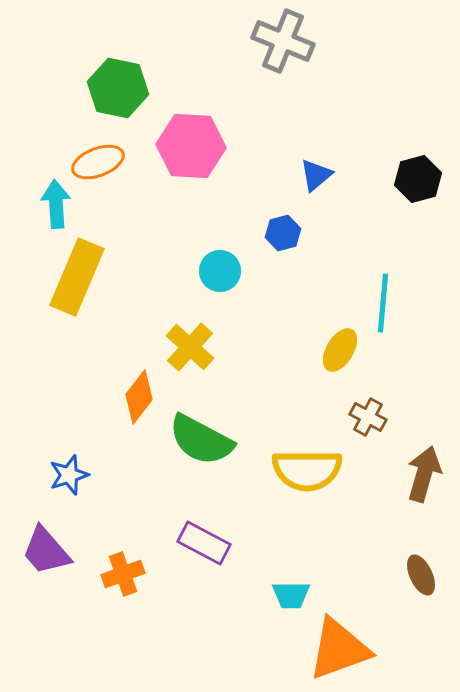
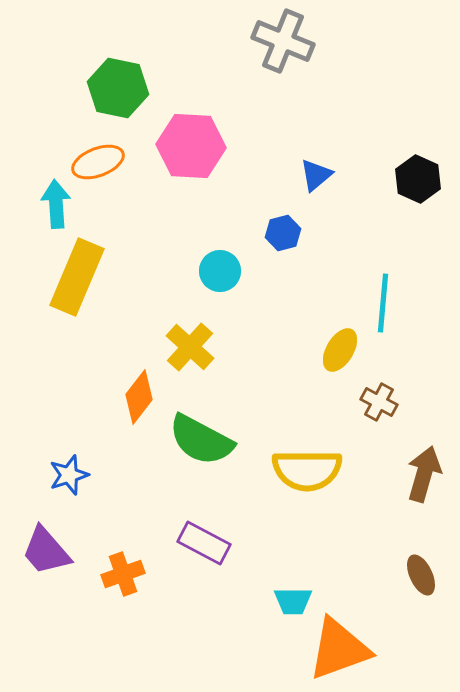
black hexagon: rotated 21 degrees counterclockwise
brown cross: moved 11 px right, 15 px up
cyan trapezoid: moved 2 px right, 6 px down
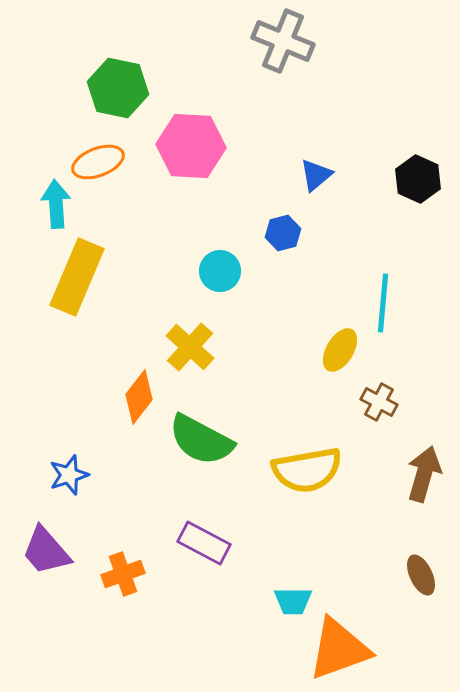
yellow semicircle: rotated 10 degrees counterclockwise
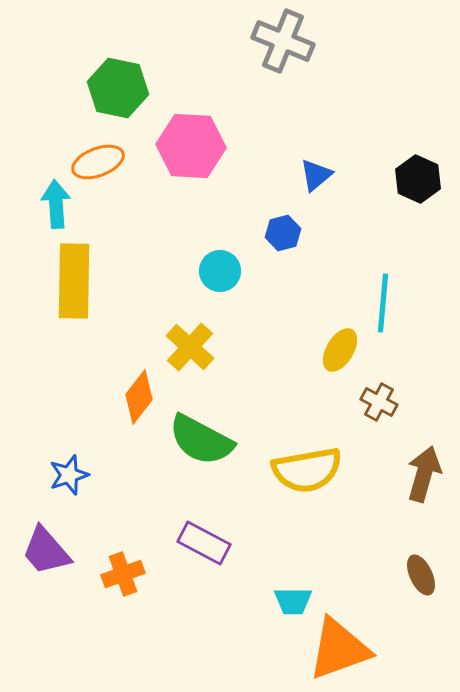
yellow rectangle: moved 3 px left, 4 px down; rotated 22 degrees counterclockwise
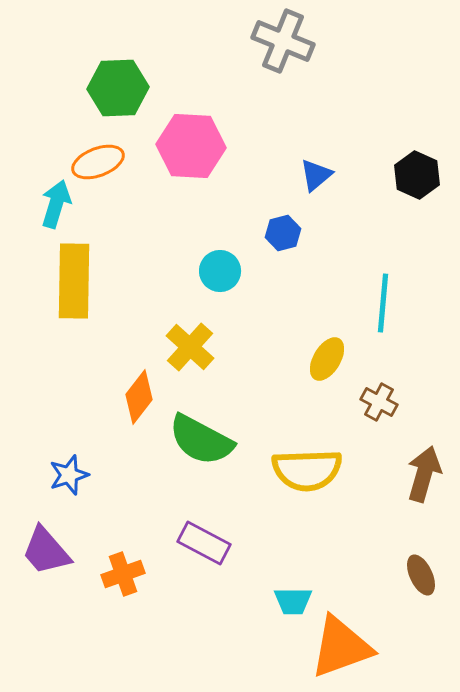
green hexagon: rotated 14 degrees counterclockwise
black hexagon: moved 1 px left, 4 px up
cyan arrow: rotated 21 degrees clockwise
yellow ellipse: moved 13 px left, 9 px down
yellow semicircle: rotated 8 degrees clockwise
orange triangle: moved 2 px right, 2 px up
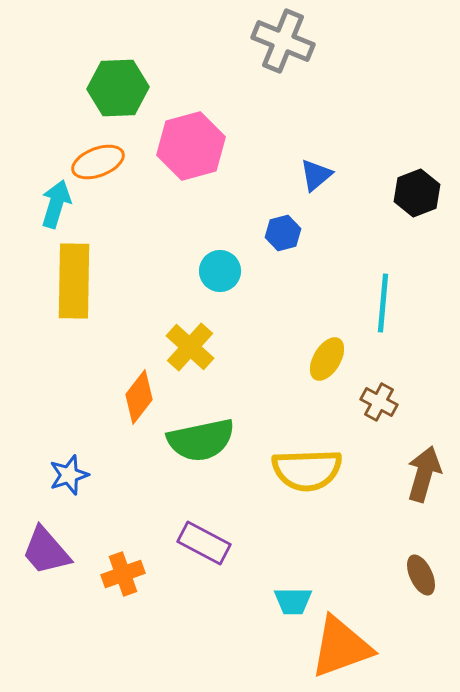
pink hexagon: rotated 18 degrees counterclockwise
black hexagon: moved 18 px down; rotated 15 degrees clockwise
green semicircle: rotated 40 degrees counterclockwise
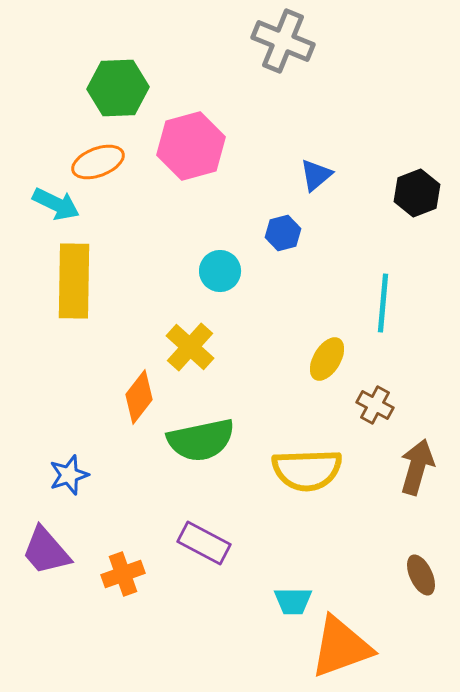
cyan arrow: rotated 99 degrees clockwise
brown cross: moved 4 px left, 3 px down
brown arrow: moved 7 px left, 7 px up
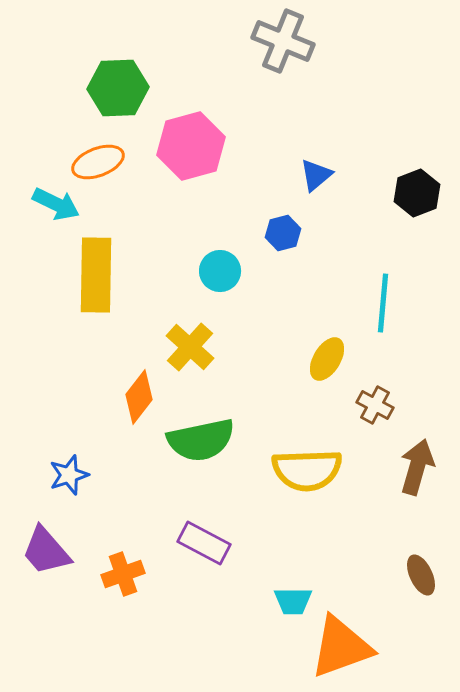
yellow rectangle: moved 22 px right, 6 px up
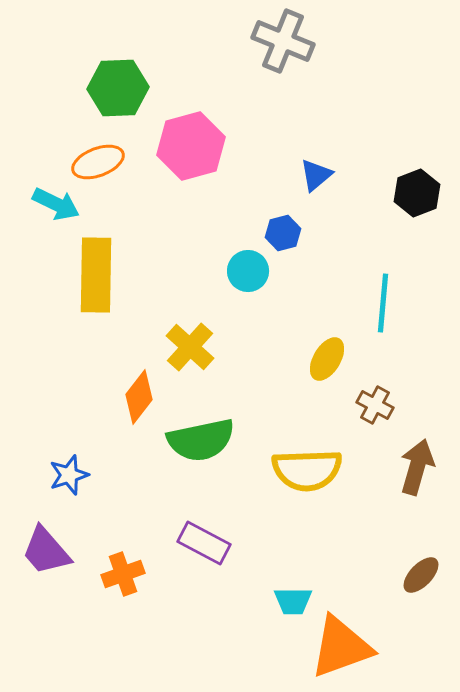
cyan circle: moved 28 px right
brown ellipse: rotated 69 degrees clockwise
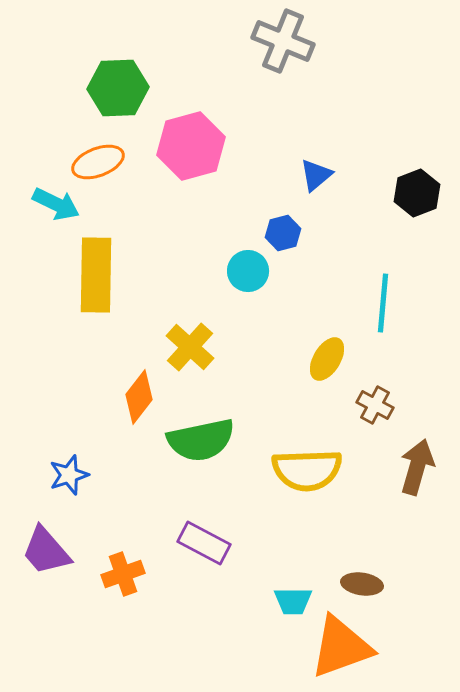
brown ellipse: moved 59 px left, 9 px down; rotated 54 degrees clockwise
